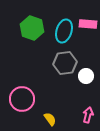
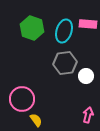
yellow semicircle: moved 14 px left, 1 px down
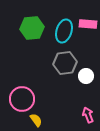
green hexagon: rotated 25 degrees counterclockwise
pink arrow: rotated 35 degrees counterclockwise
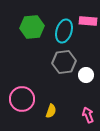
pink rectangle: moved 3 px up
green hexagon: moved 1 px up
gray hexagon: moved 1 px left, 1 px up
white circle: moved 1 px up
yellow semicircle: moved 15 px right, 9 px up; rotated 56 degrees clockwise
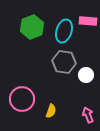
green hexagon: rotated 15 degrees counterclockwise
gray hexagon: rotated 15 degrees clockwise
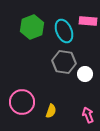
cyan ellipse: rotated 40 degrees counterclockwise
white circle: moved 1 px left, 1 px up
pink circle: moved 3 px down
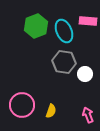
green hexagon: moved 4 px right, 1 px up
pink circle: moved 3 px down
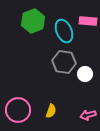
green hexagon: moved 3 px left, 5 px up
pink circle: moved 4 px left, 5 px down
pink arrow: rotated 84 degrees counterclockwise
